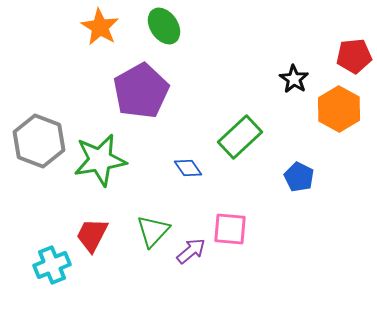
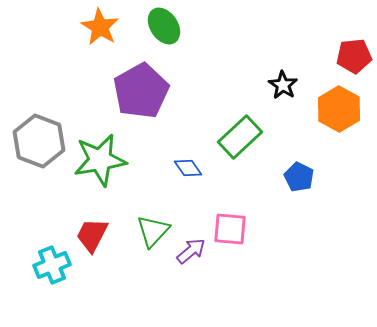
black star: moved 11 px left, 6 px down
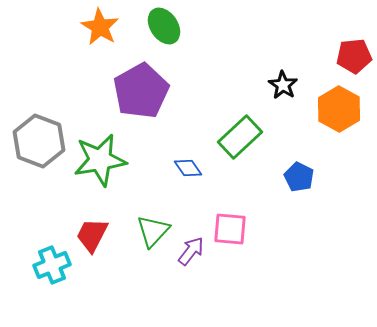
purple arrow: rotated 12 degrees counterclockwise
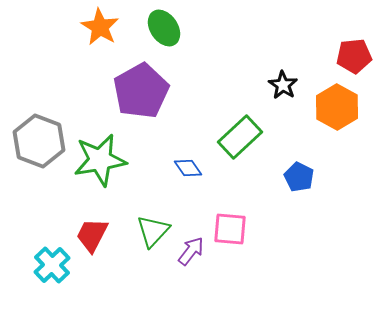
green ellipse: moved 2 px down
orange hexagon: moved 2 px left, 2 px up
cyan cross: rotated 21 degrees counterclockwise
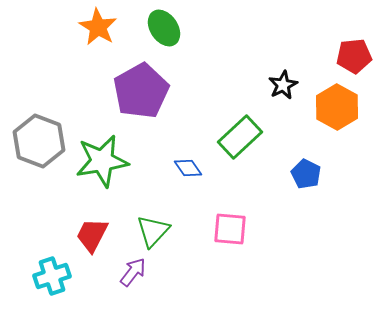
orange star: moved 2 px left
black star: rotated 12 degrees clockwise
green star: moved 2 px right, 1 px down
blue pentagon: moved 7 px right, 3 px up
purple arrow: moved 58 px left, 21 px down
cyan cross: moved 11 px down; rotated 24 degrees clockwise
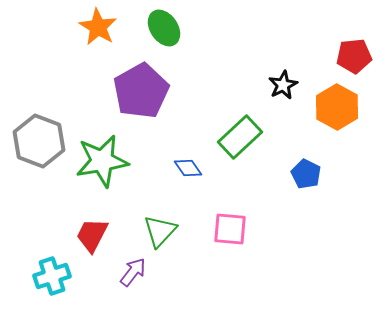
green triangle: moved 7 px right
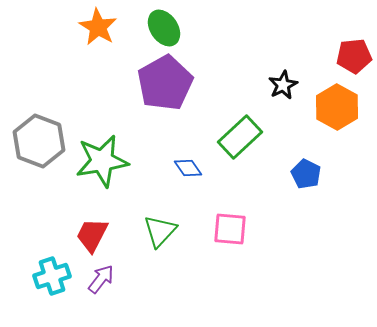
purple pentagon: moved 24 px right, 8 px up
purple arrow: moved 32 px left, 7 px down
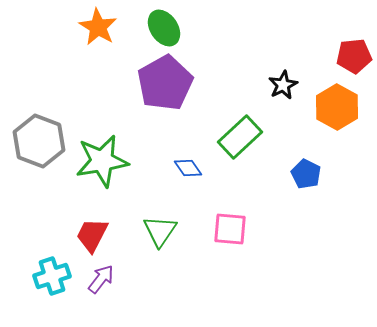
green triangle: rotated 9 degrees counterclockwise
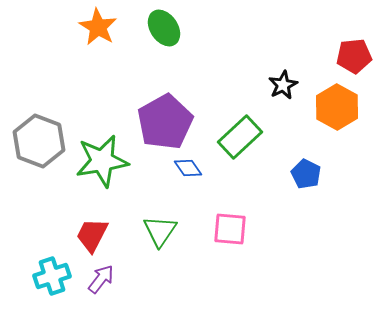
purple pentagon: moved 39 px down
